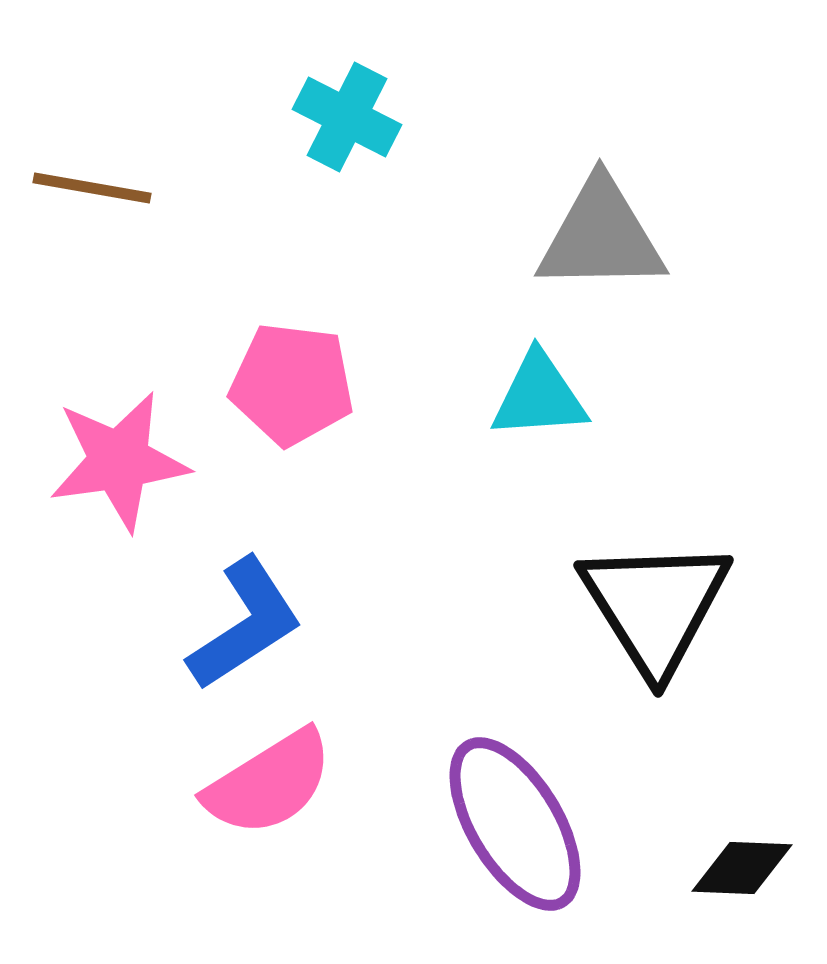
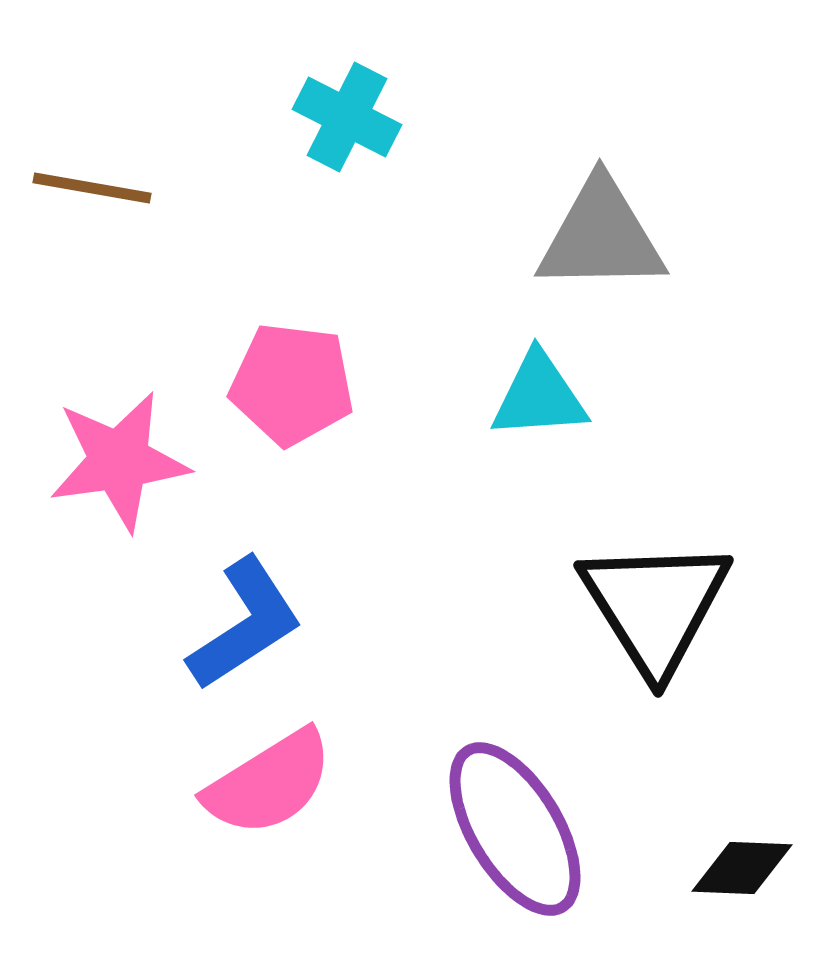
purple ellipse: moved 5 px down
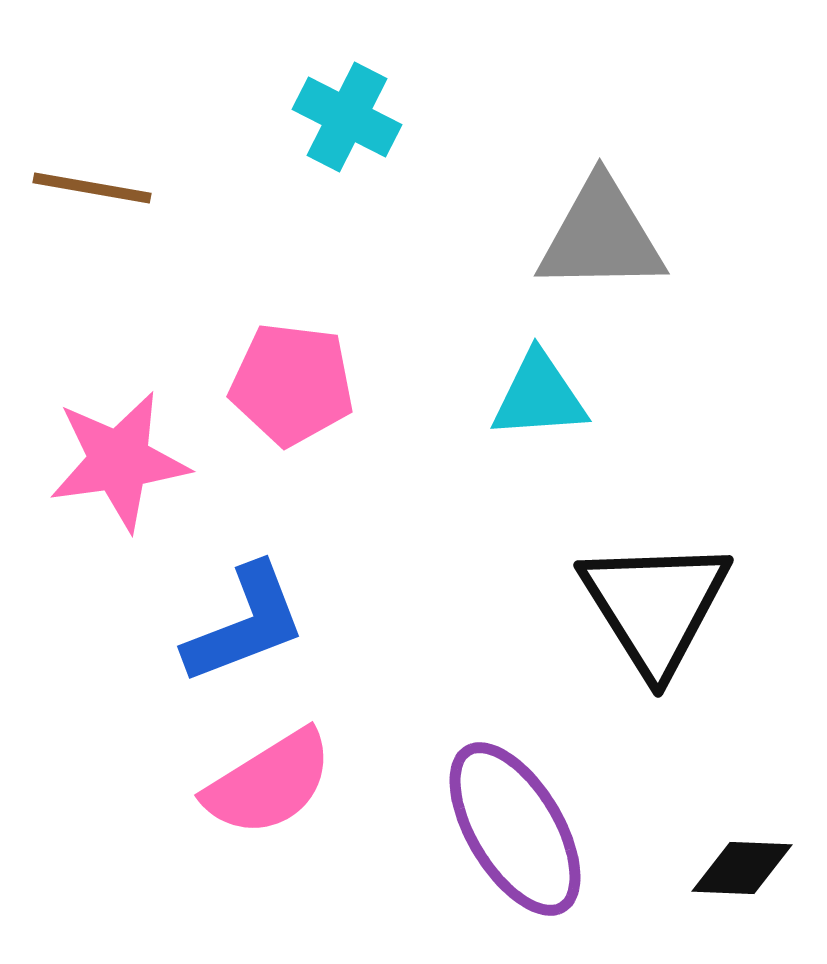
blue L-shape: rotated 12 degrees clockwise
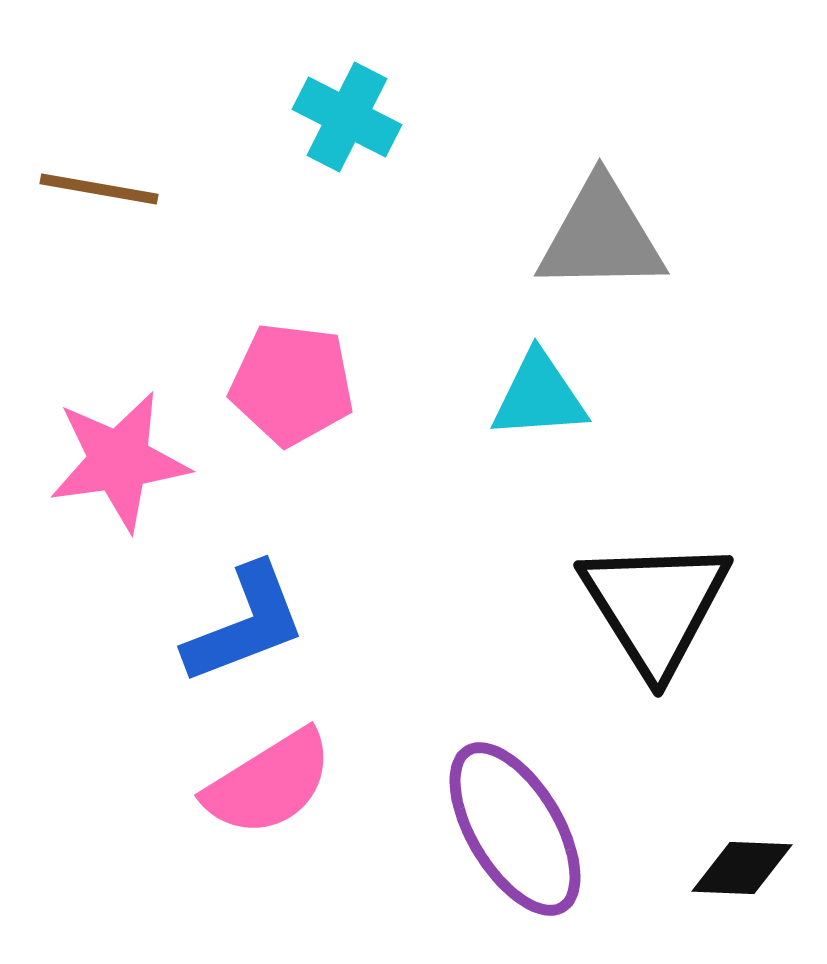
brown line: moved 7 px right, 1 px down
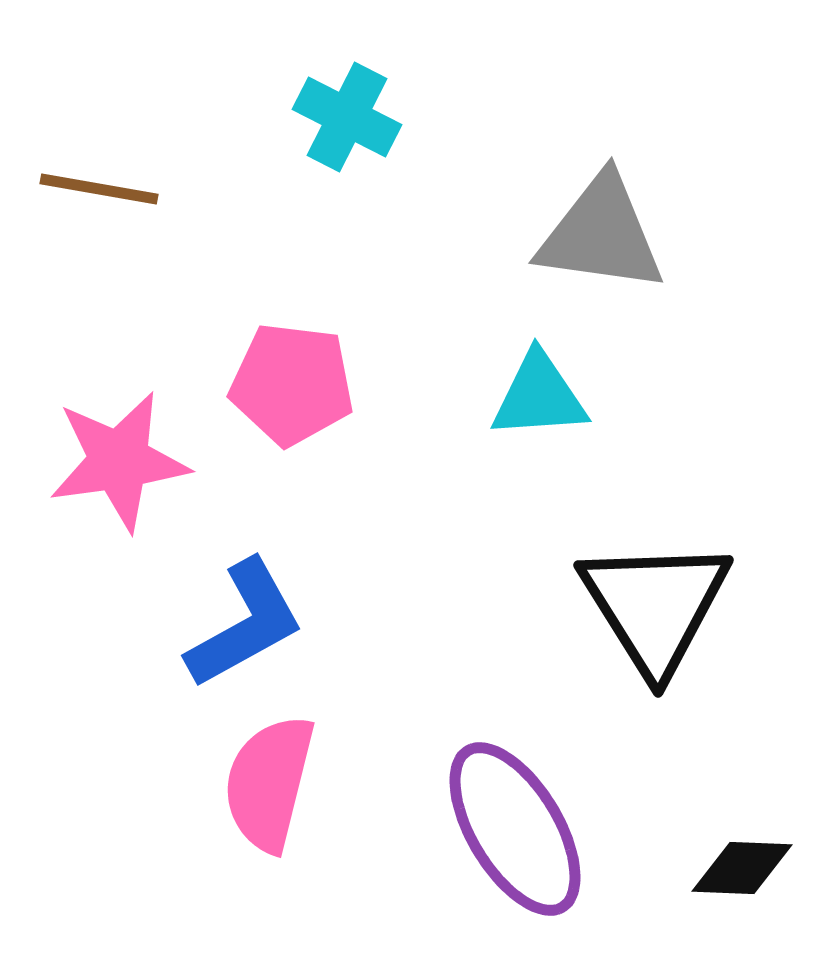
gray triangle: moved 2 px up; rotated 9 degrees clockwise
blue L-shape: rotated 8 degrees counterclockwise
pink semicircle: rotated 136 degrees clockwise
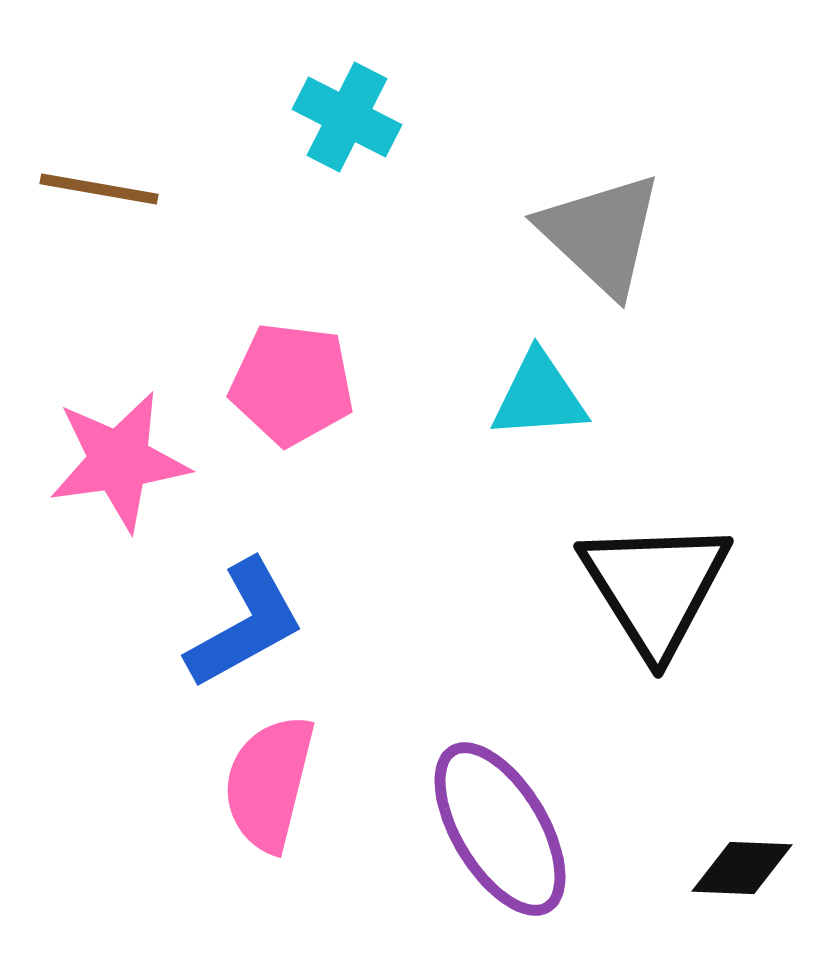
gray triangle: rotated 35 degrees clockwise
black triangle: moved 19 px up
purple ellipse: moved 15 px left
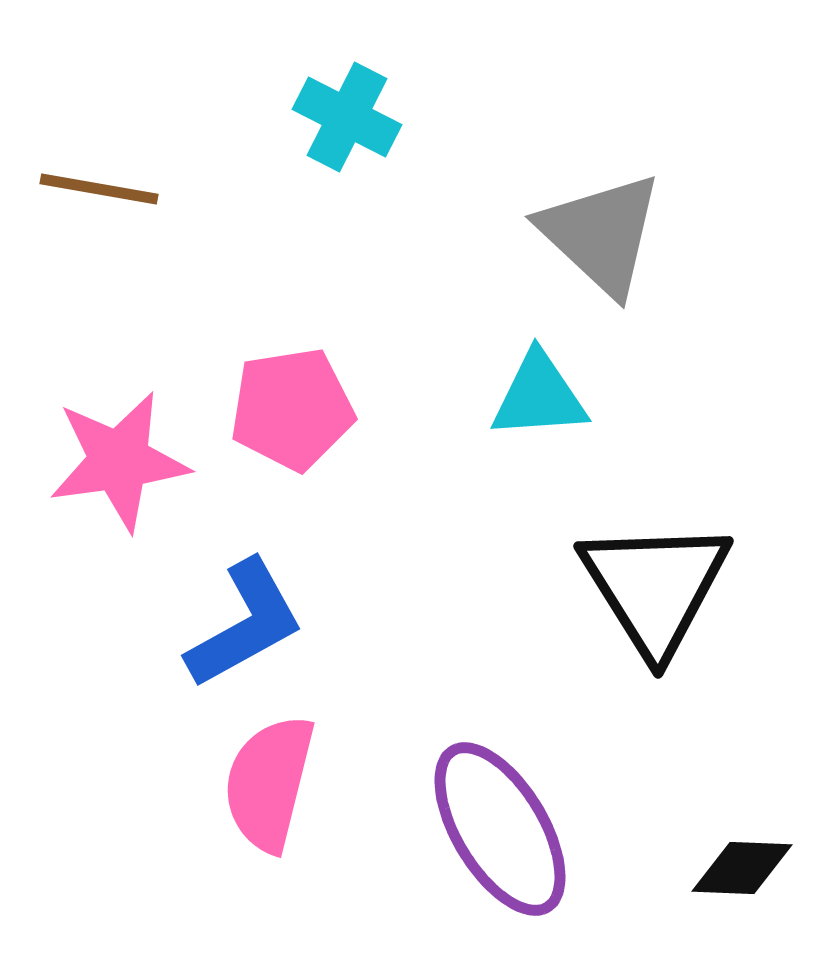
pink pentagon: moved 25 px down; rotated 16 degrees counterclockwise
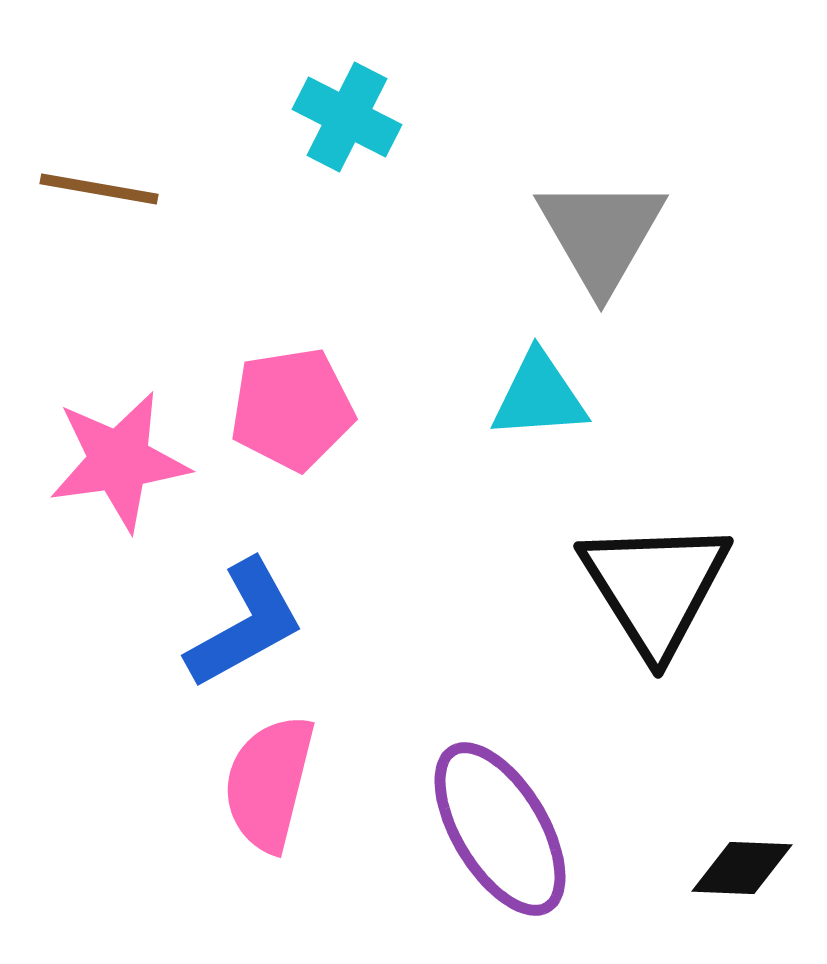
gray triangle: rotated 17 degrees clockwise
